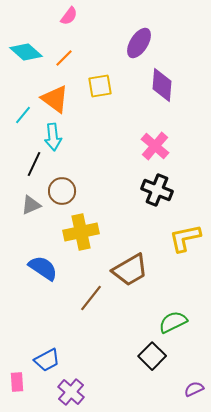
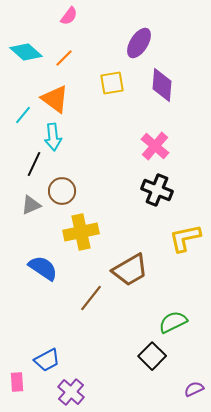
yellow square: moved 12 px right, 3 px up
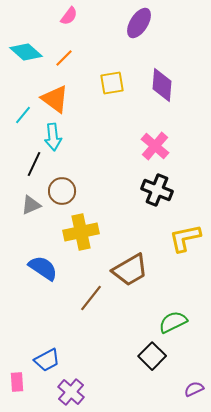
purple ellipse: moved 20 px up
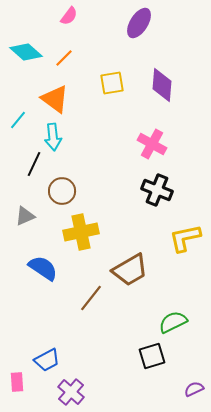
cyan line: moved 5 px left, 5 px down
pink cross: moved 3 px left, 2 px up; rotated 12 degrees counterclockwise
gray triangle: moved 6 px left, 11 px down
black square: rotated 28 degrees clockwise
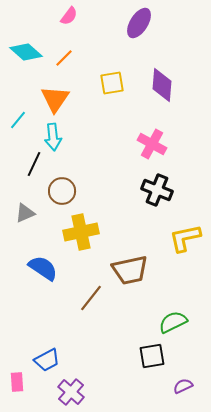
orange triangle: rotated 28 degrees clockwise
gray triangle: moved 3 px up
brown trapezoid: rotated 18 degrees clockwise
black square: rotated 8 degrees clockwise
purple semicircle: moved 11 px left, 3 px up
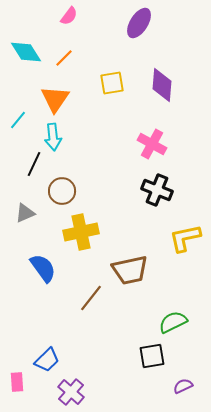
cyan diamond: rotated 16 degrees clockwise
blue semicircle: rotated 20 degrees clockwise
blue trapezoid: rotated 16 degrees counterclockwise
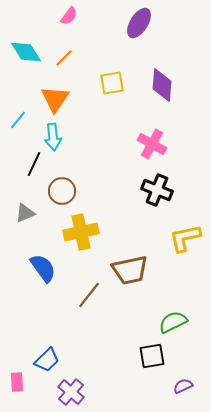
brown line: moved 2 px left, 3 px up
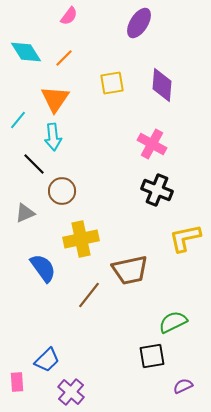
black line: rotated 70 degrees counterclockwise
yellow cross: moved 7 px down
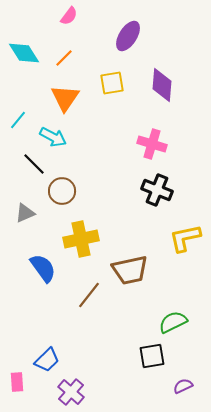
purple ellipse: moved 11 px left, 13 px down
cyan diamond: moved 2 px left, 1 px down
orange triangle: moved 10 px right, 1 px up
cyan arrow: rotated 56 degrees counterclockwise
pink cross: rotated 12 degrees counterclockwise
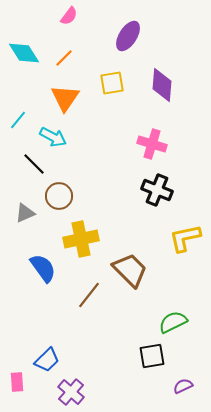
brown circle: moved 3 px left, 5 px down
brown trapezoid: rotated 123 degrees counterclockwise
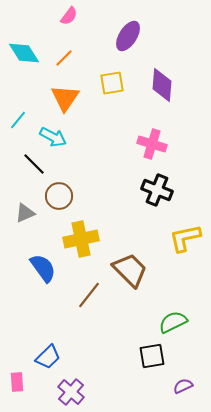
blue trapezoid: moved 1 px right, 3 px up
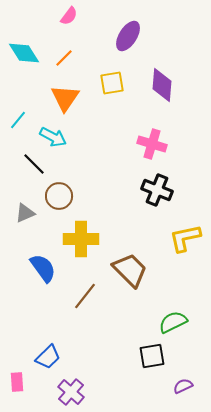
yellow cross: rotated 12 degrees clockwise
brown line: moved 4 px left, 1 px down
